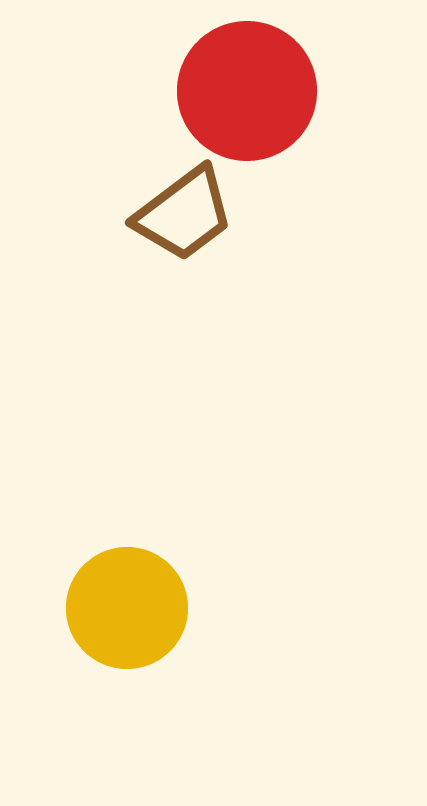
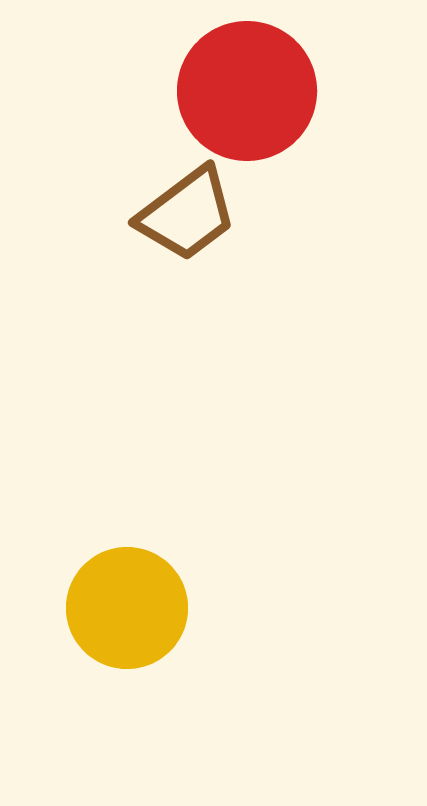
brown trapezoid: moved 3 px right
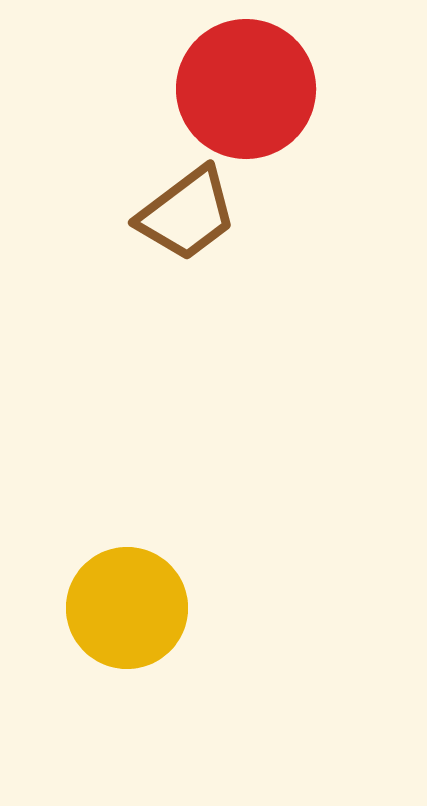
red circle: moved 1 px left, 2 px up
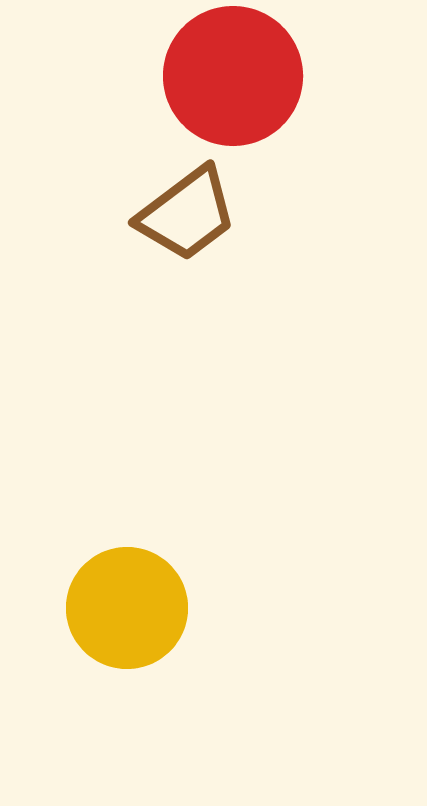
red circle: moved 13 px left, 13 px up
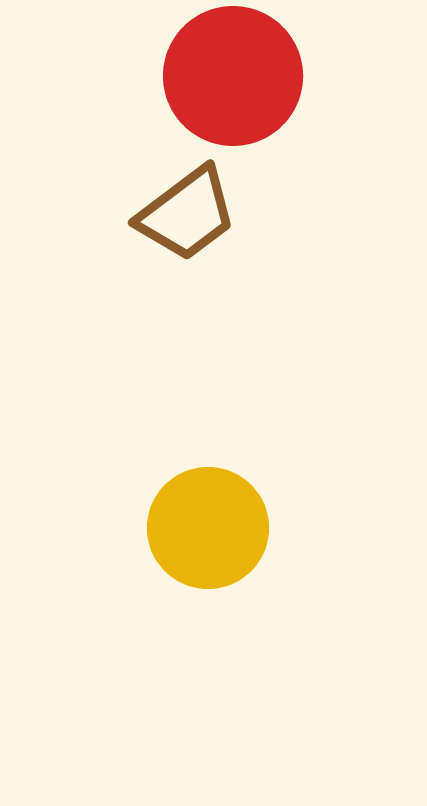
yellow circle: moved 81 px right, 80 px up
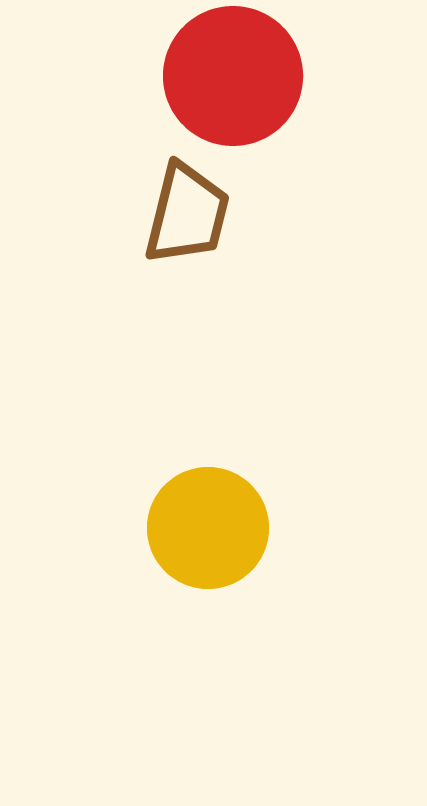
brown trapezoid: rotated 39 degrees counterclockwise
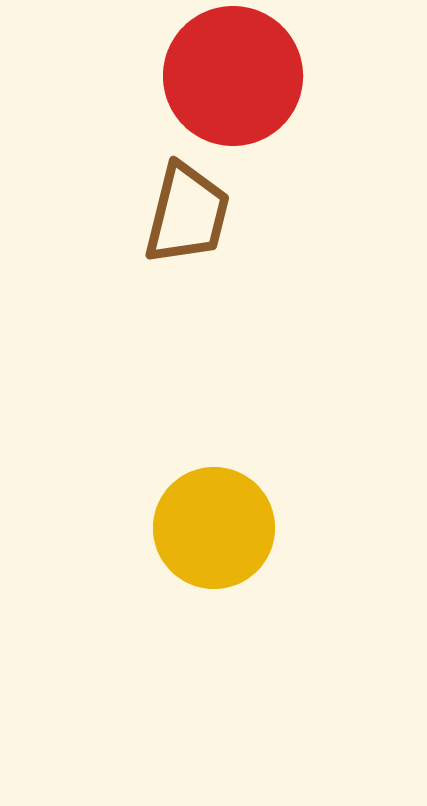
yellow circle: moved 6 px right
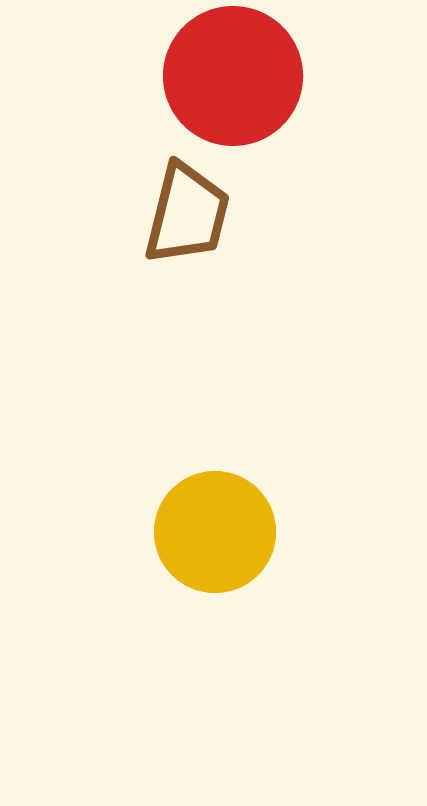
yellow circle: moved 1 px right, 4 px down
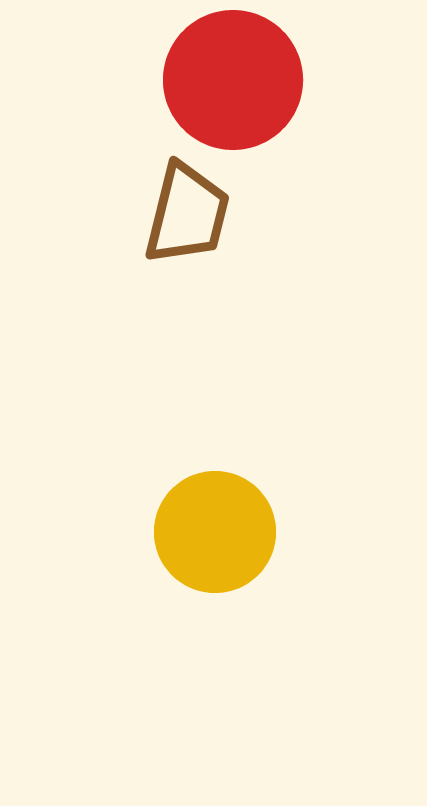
red circle: moved 4 px down
